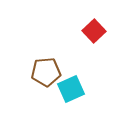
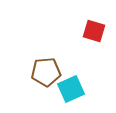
red square: rotated 30 degrees counterclockwise
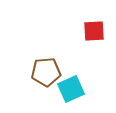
red square: rotated 20 degrees counterclockwise
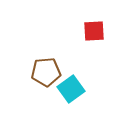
cyan square: rotated 12 degrees counterclockwise
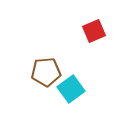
red square: rotated 20 degrees counterclockwise
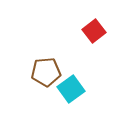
red square: rotated 15 degrees counterclockwise
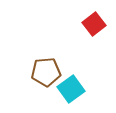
red square: moved 7 px up
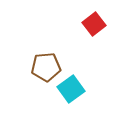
brown pentagon: moved 5 px up
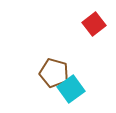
brown pentagon: moved 8 px right, 6 px down; rotated 20 degrees clockwise
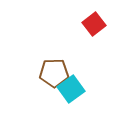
brown pentagon: rotated 16 degrees counterclockwise
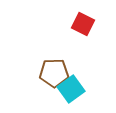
red square: moved 11 px left; rotated 25 degrees counterclockwise
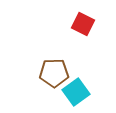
cyan square: moved 5 px right, 3 px down
